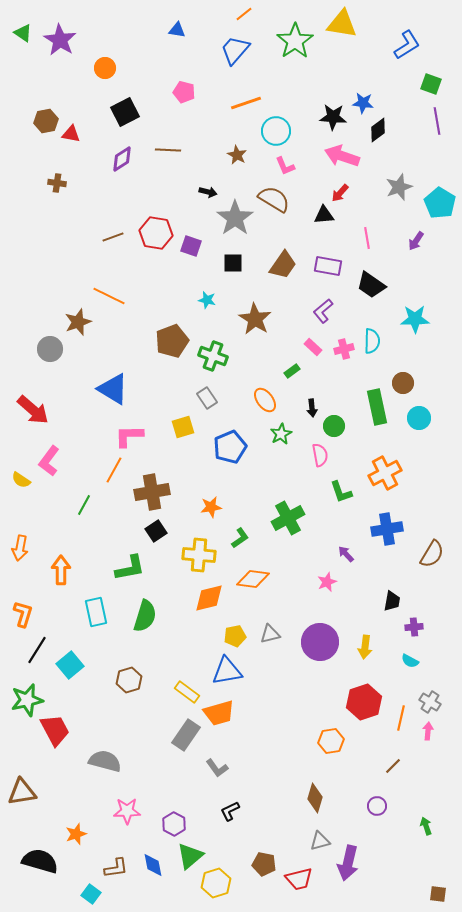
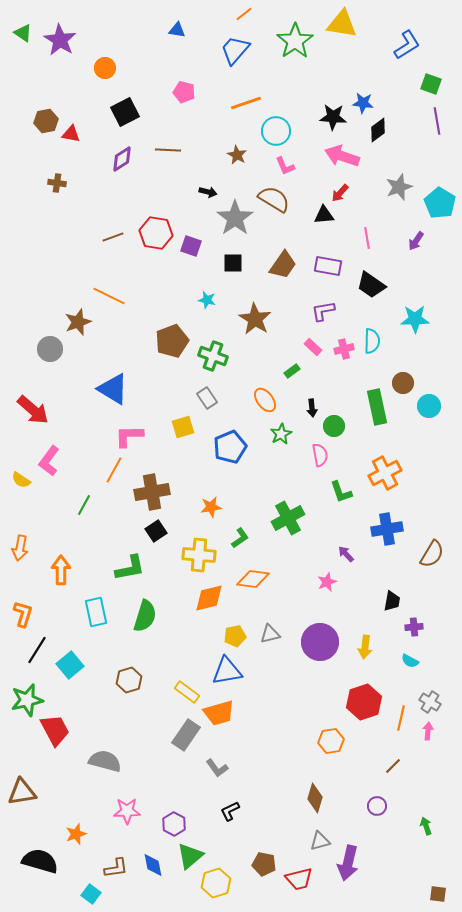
purple L-shape at (323, 311): rotated 30 degrees clockwise
cyan circle at (419, 418): moved 10 px right, 12 px up
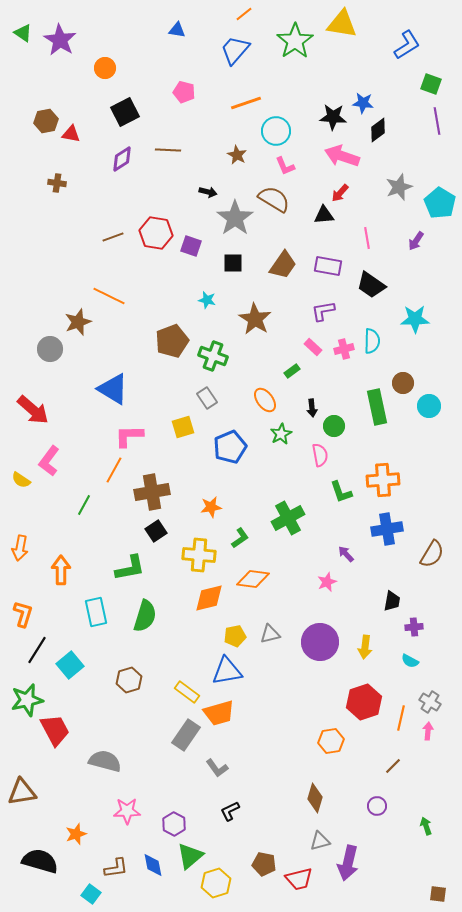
orange cross at (385, 473): moved 2 px left, 7 px down; rotated 24 degrees clockwise
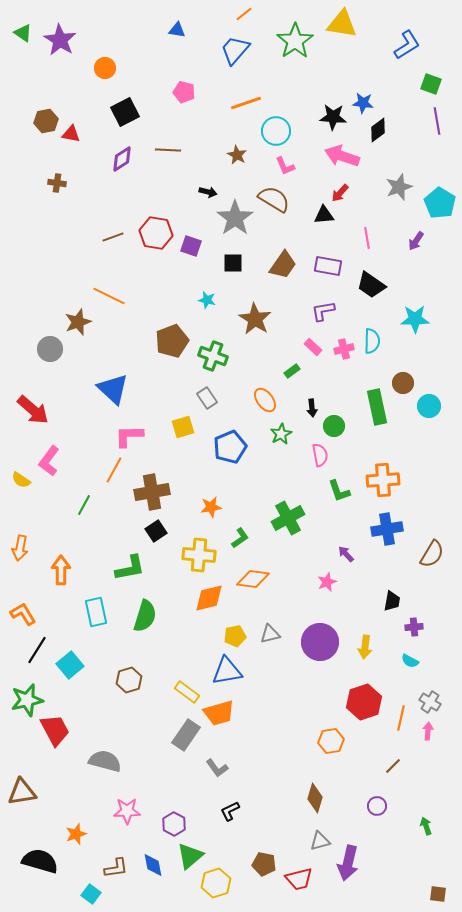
blue triangle at (113, 389): rotated 12 degrees clockwise
green L-shape at (341, 492): moved 2 px left, 1 px up
orange L-shape at (23, 614): rotated 48 degrees counterclockwise
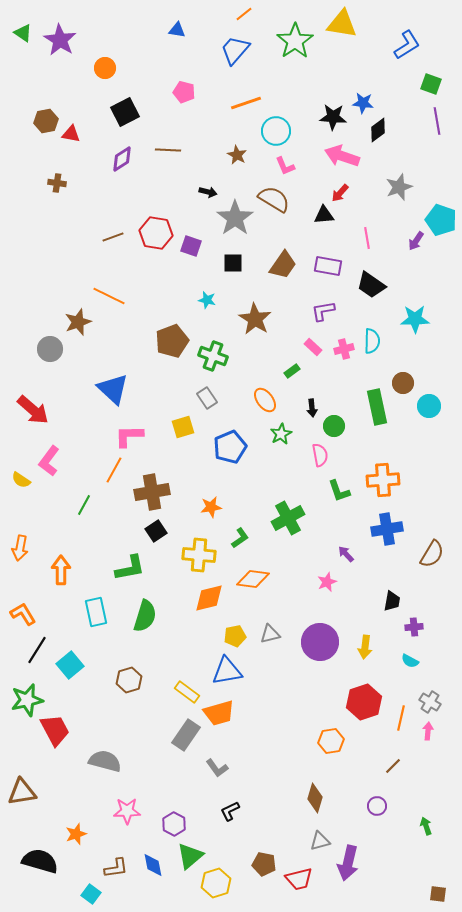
cyan pentagon at (440, 203): moved 1 px right, 17 px down; rotated 12 degrees counterclockwise
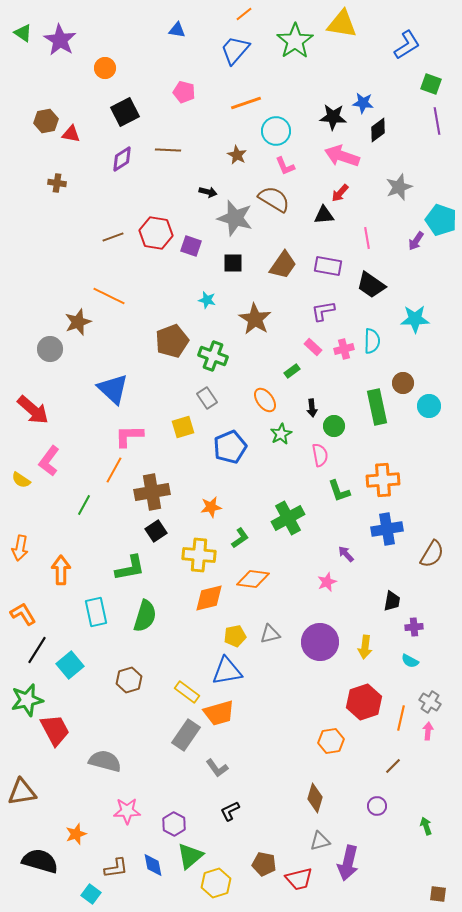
gray star at (235, 218): rotated 21 degrees counterclockwise
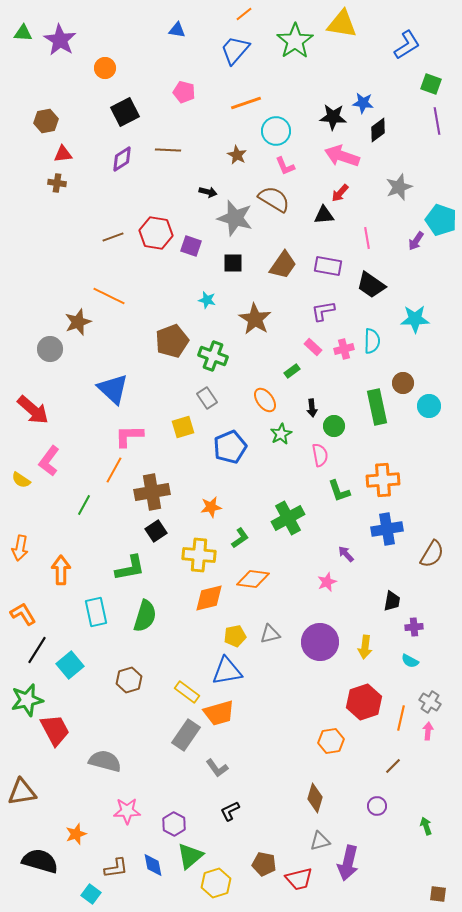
green triangle at (23, 33): rotated 30 degrees counterclockwise
red triangle at (71, 134): moved 8 px left, 20 px down; rotated 18 degrees counterclockwise
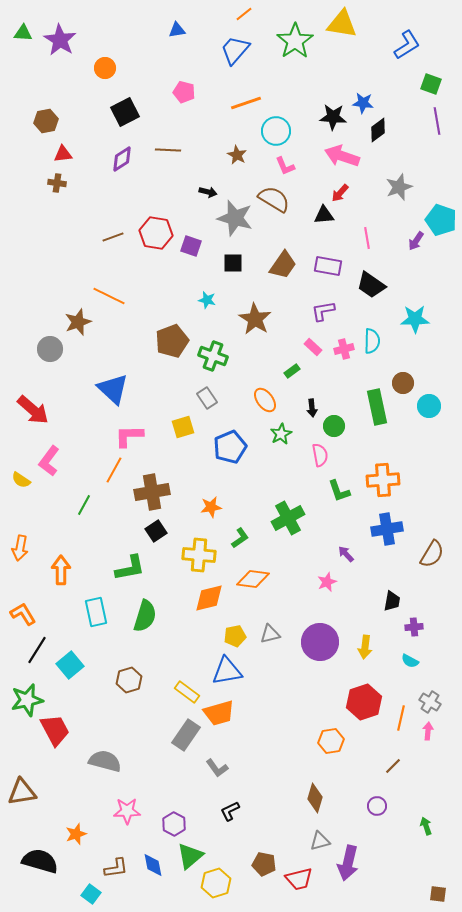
blue triangle at (177, 30): rotated 18 degrees counterclockwise
